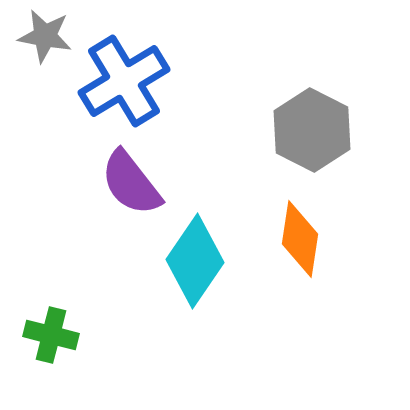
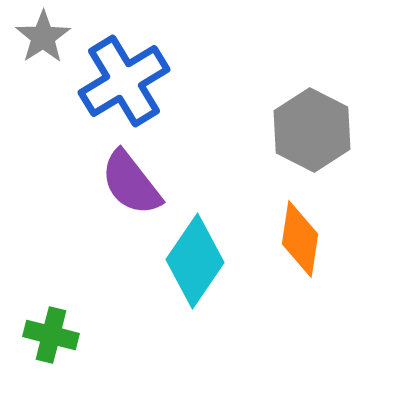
gray star: moved 2 px left, 1 px down; rotated 28 degrees clockwise
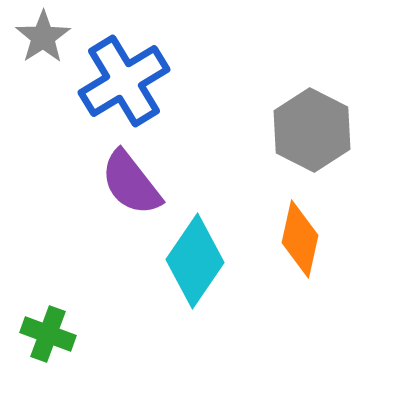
orange diamond: rotated 4 degrees clockwise
green cross: moved 3 px left, 1 px up; rotated 6 degrees clockwise
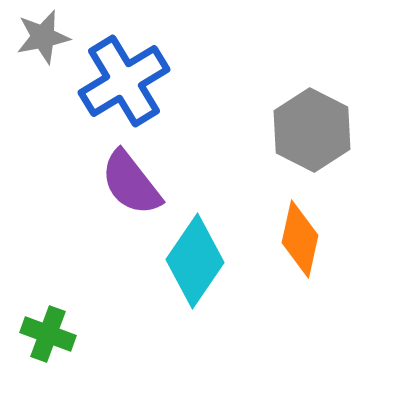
gray star: rotated 22 degrees clockwise
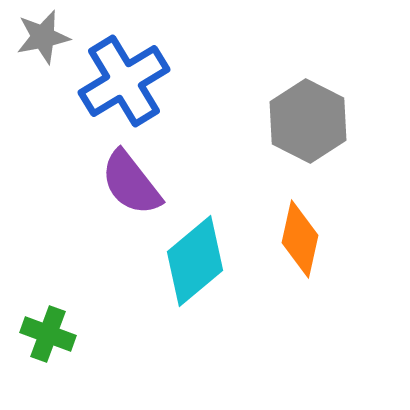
gray hexagon: moved 4 px left, 9 px up
cyan diamond: rotated 16 degrees clockwise
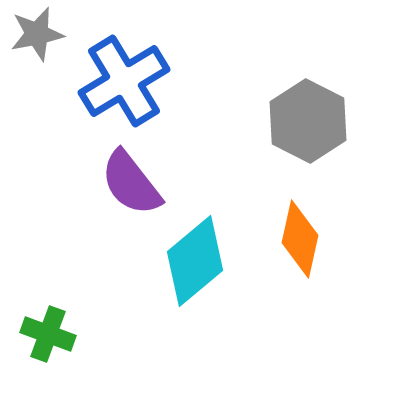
gray star: moved 6 px left, 3 px up
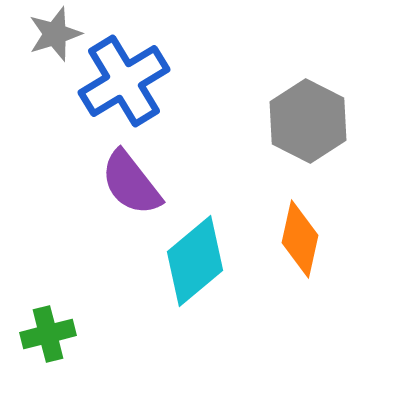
gray star: moved 18 px right; rotated 6 degrees counterclockwise
green cross: rotated 34 degrees counterclockwise
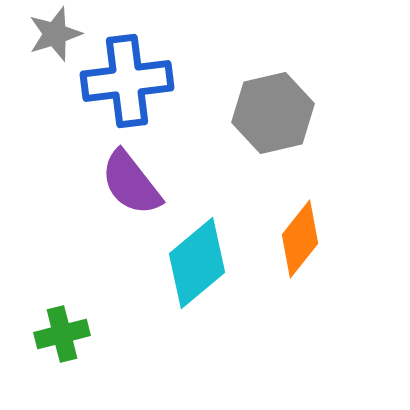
blue cross: moved 3 px right; rotated 24 degrees clockwise
gray hexagon: moved 35 px left, 8 px up; rotated 20 degrees clockwise
orange diamond: rotated 26 degrees clockwise
cyan diamond: moved 2 px right, 2 px down
green cross: moved 14 px right
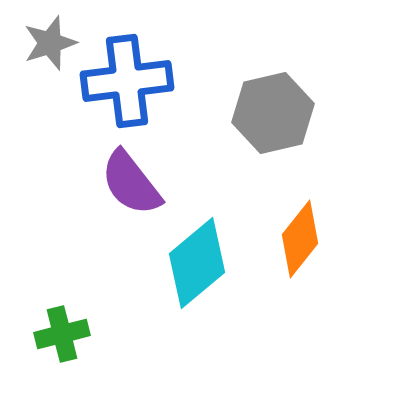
gray star: moved 5 px left, 9 px down
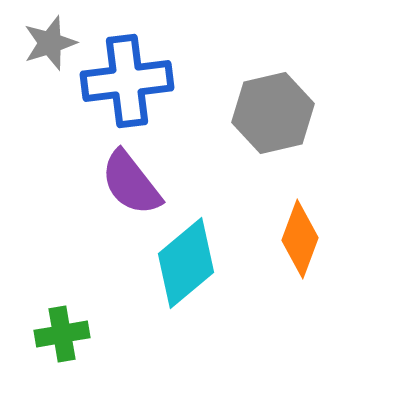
orange diamond: rotated 18 degrees counterclockwise
cyan diamond: moved 11 px left
green cross: rotated 4 degrees clockwise
